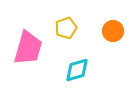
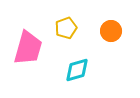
orange circle: moved 2 px left
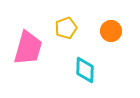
cyan diamond: moved 8 px right; rotated 72 degrees counterclockwise
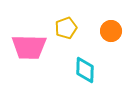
pink trapezoid: moved 1 px right, 1 px up; rotated 75 degrees clockwise
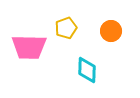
cyan diamond: moved 2 px right
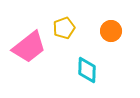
yellow pentagon: moved 2 px left
pink trapezoid: rotated 39 degrees counterclockwise
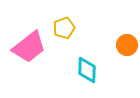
orange circle: moved 16 px right, 14 px down
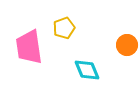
pink trapezoid: rotated 120 degrees clockwise
cyan diamond: rotated 24 degrees counterclockwise
